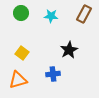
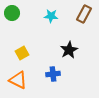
green circle: moved 9 px left
yellow square: rotated 24 degrees clockwise
orange triangle: rotated 42 degrees clockwise
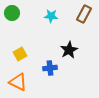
yellow square: moved 2 px left, 1 px down
blue cross: moved 3 px left, 6 px up
orange triangle: moved 2 px down
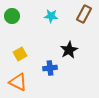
green circle: moved 3 px down
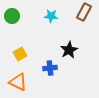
brown rectangle: moved 2 px up
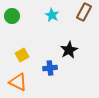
cyan star: moved 1 px right, 1 px up; rotated 24 degrees clockwise
yellow square: moved 2 px right, 1 px down
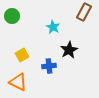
cyan star: moved 1 px right, 12 px down
blue cross: moved 1 px left, 2 px up
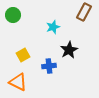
green circle: moved 1 px right, 1 px up
cyan star: rotated 24 degrees clockwise
yellow square: moved 1 px right
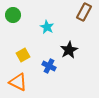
cyan star: moved 6 px left; rotated 24 degrees counterclockwise
blue cross: rotated 32 degrees clockwise
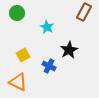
green circle: moved 4 px right, 2 px up
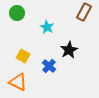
yellow square: moved 1 px down; rotated 32 degrees counterclockwise
blue cross: rotated 16 degrees clockwise
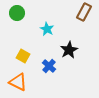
cyan star: moved 2 px down
